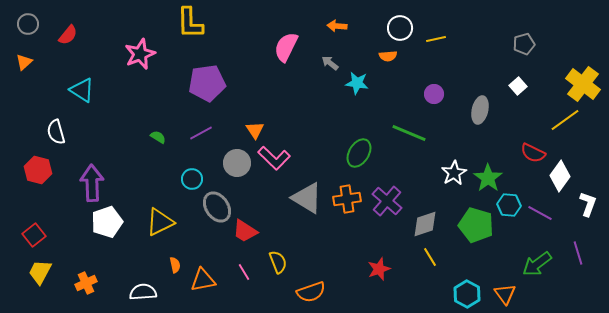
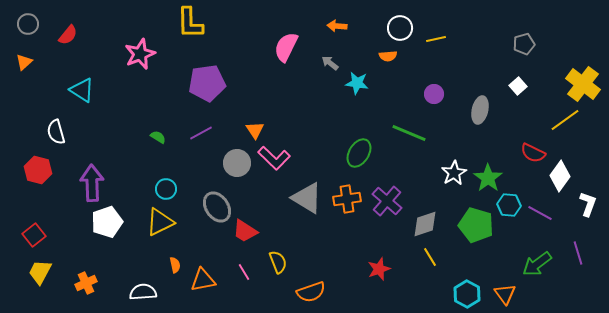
cyan circle at (192, 179): moved 26 px left, 10 px down
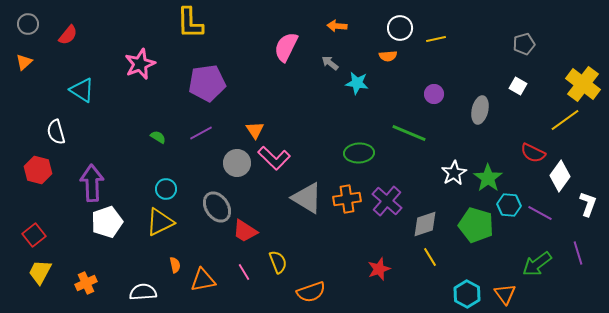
pink star at (140, 54): moved 10 px down
white square at (518, 86): rotated 18 degrees counterclockwise
green ellipse at (359, 153): rotated 56 degrees clockwise
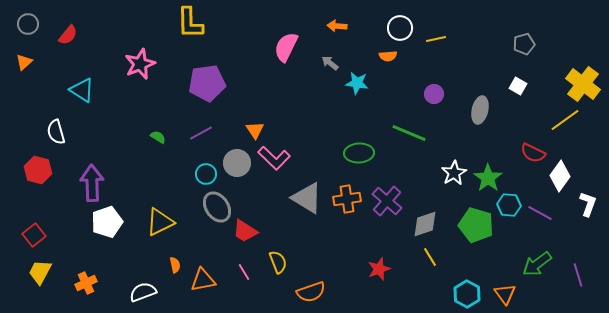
cyan circle at (166, 189): moved 40 px right, 15 px up
purple line at (578, 253): moved 22 px down
white semicircle at (143, 292): rotated 16 degrees counterclockwise
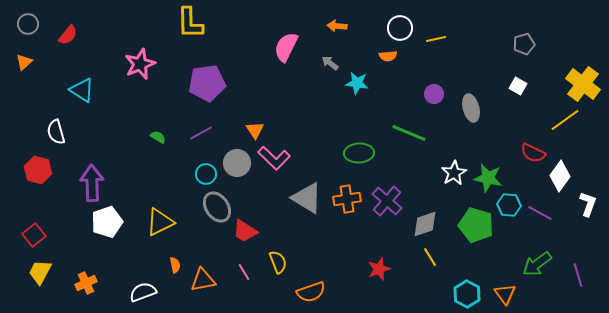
gray ellipse at (480, 110): moved 9 px left, 2 px up; rotated 28 degrees counterclockwise
green star at (488, 178): rotated 24 degrees counterclockwise
